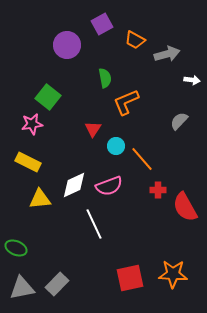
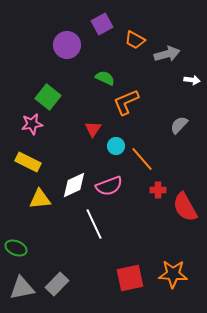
green semicircle: rotated 54 degrees counterclockwise
gray semicircle: moved 4 px down
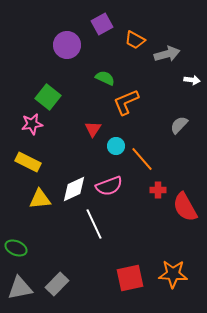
white diamond: moved 4 px down
gray triangle: moved 2 px left
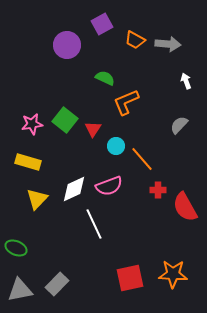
gray arrow: moved 1 px right, 10 px up; rotated 20 degrees clockwise
white arrow: moved 6 px left, 1 px down; rotated 119 degrees counterclockwise
green square: moved 17 px right, 23 px down
yellow rectangle: rotated 10 degrees counterclockwise
yellow triangle: moved 3 px left; rotated 40 degrees counterclockwise
gray triangle: moved 2 px down
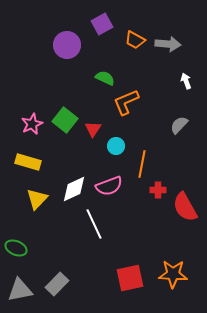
pink star: rotated 15 degrees counterclockwise
orange line: moved 5 px down; rotated 52 degrees clockwise
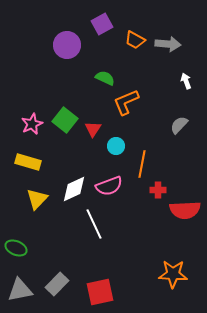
red semicircle: moved 3 px down; rotated 64 degrees counterclockwise
red square: moved 30 px left, 14 px down
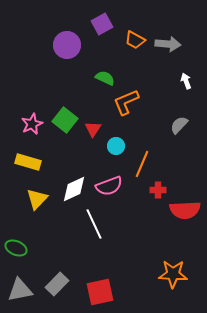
orange line: rotated 12 degrees clockwise
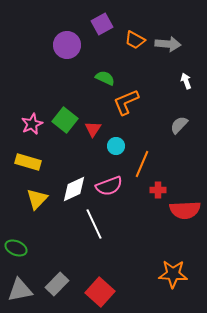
red square: rotated 36 degrees counterclockwise
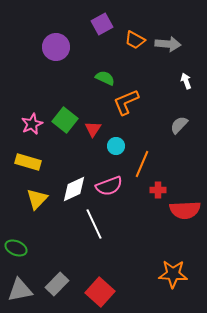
purple circle: moved 11 px left, 2 px down
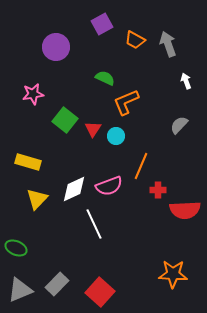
gray arrow: rotated 115 degrees counterclockwise
pink star: moved 1 px right, 30 px up; rotated 15 degrees clockwise
cyan circle: moved 10 px up
orange line: moved 1 px left, 2 px down
gray triangle: rotated 12 degrees counterclockwise
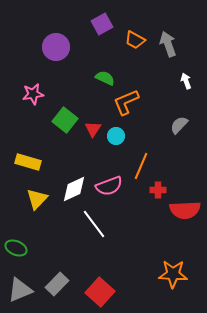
white line: rotated 12 degrees counterclockwise
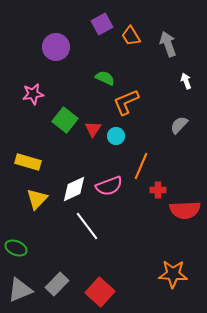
orange trapezoid: moved 4 px left, 4 px up; rotated 30 degrees clockwise
white line: moved 7 px left, 2 px down
